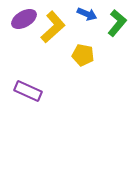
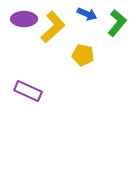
purple ellipse: rotated 30 degrees clockwise
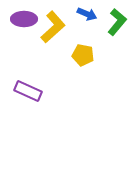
green L-shape: moved 1 px up
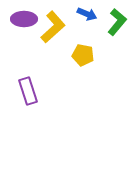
purple rectangle: rotated 48 degrees clockwise
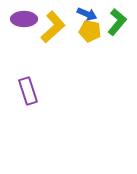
yellow pentagon: moved 7 px right, 24 px up
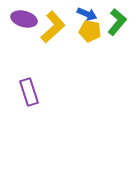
purple ellipse: rotated 15 degrees clockwise
purple rectangle: moved 1 px right, 1 px down
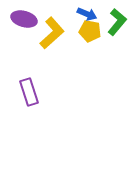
yellow L-shape: moved 1 px left, 6 px down
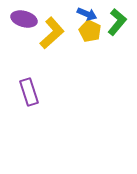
yellow pentagon: rotated 15 degrees clockwise
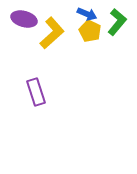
purple rectangle: moved 7 px right
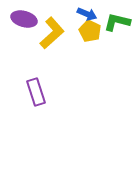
green L-shape: rotated 116 degrees counterclockwise
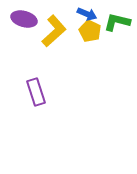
yellow L-shape: moved 2 px right, 2 px up
